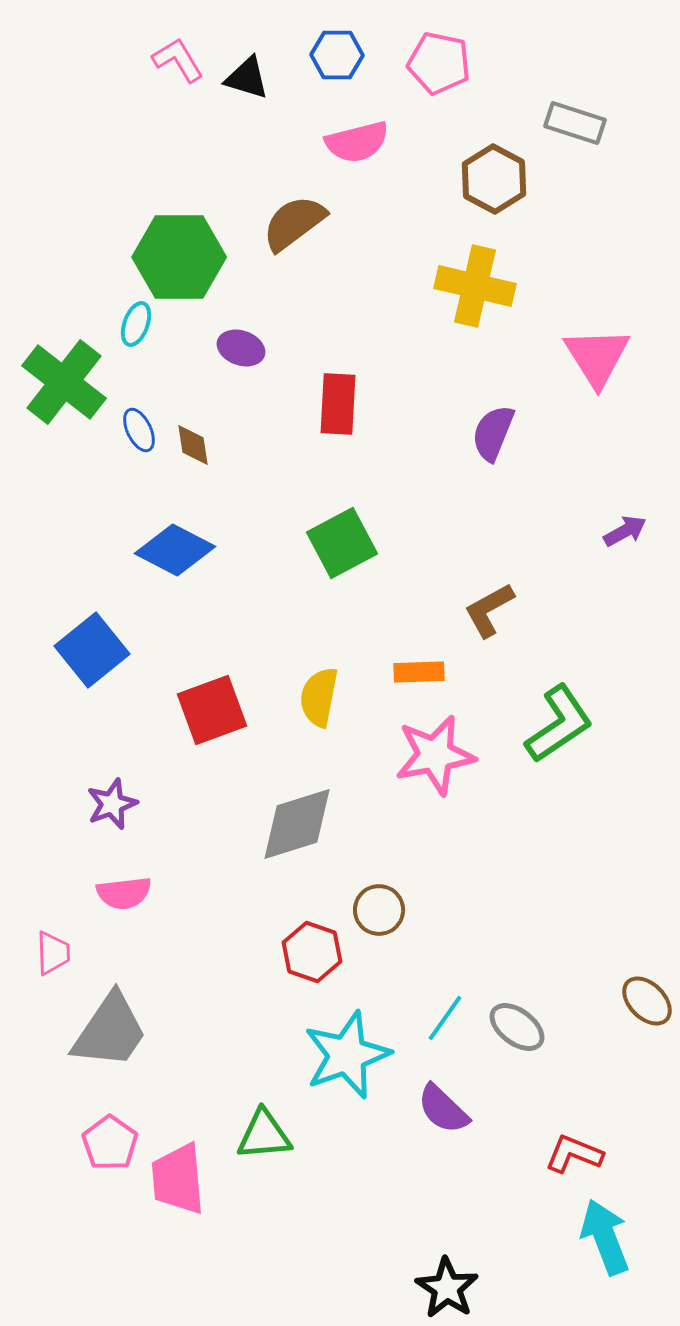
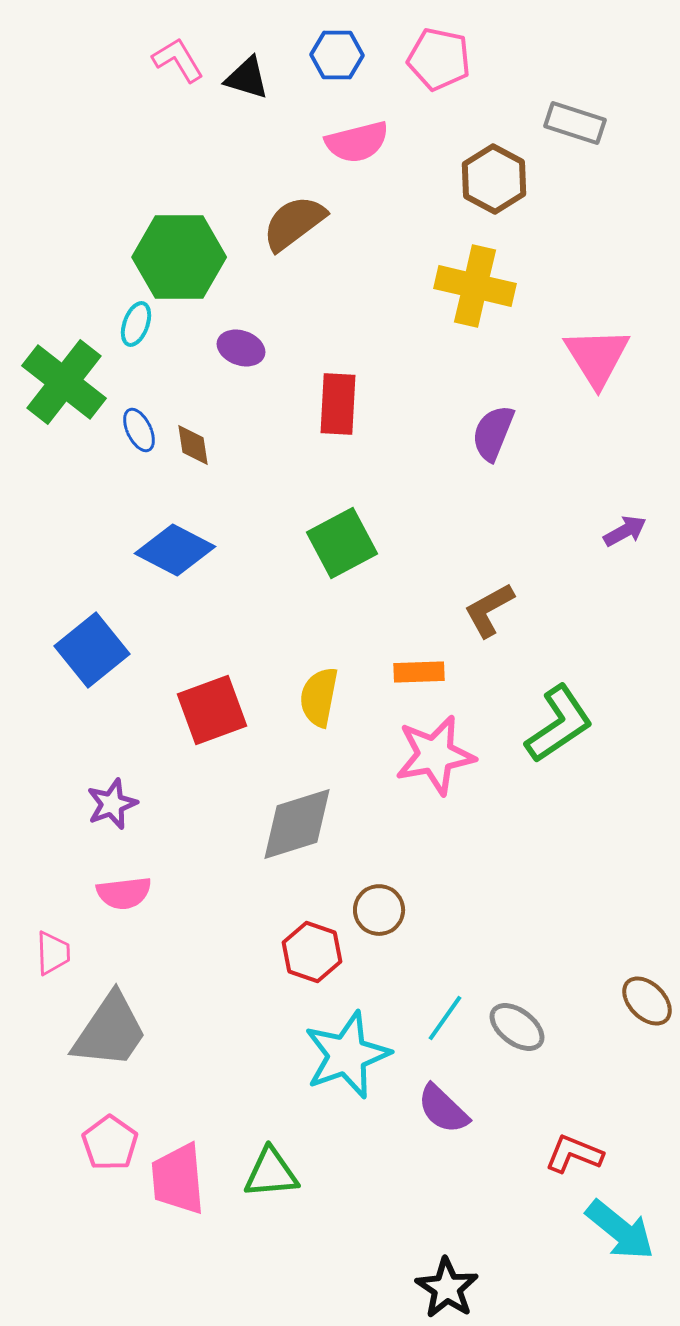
pink pentagon at (439, 63): moved 4 px up
green triangle at (264, 1135): moved 7 px right, 38 px down
cyan arrow at (605, 1237): moved 15 px right, 7 px up; rotated 150 degrees clockwise
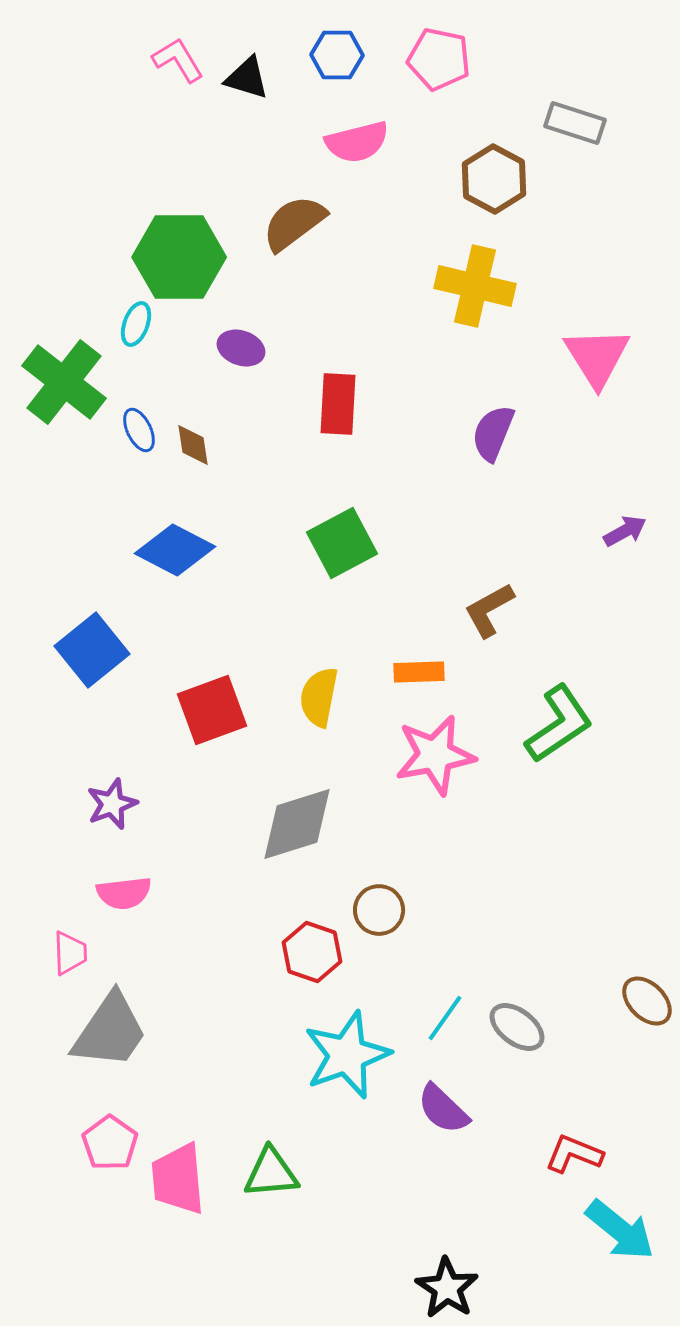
pink trapezoid at (53, 953): moved 17 px right
